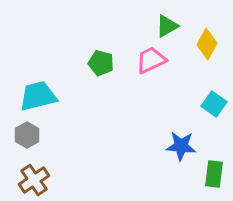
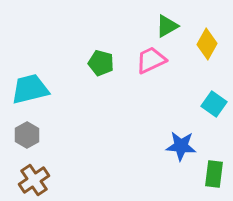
cyan trapezoid: moved 8 px left, 7 px up
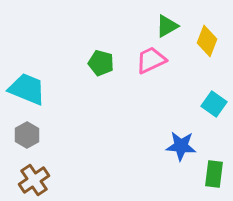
yellow diamond: moved 3 px up; rotated 8 degrees counterclockwise
cyan trapezoid: moved 3 px left; rotated 36 degrees clockwise
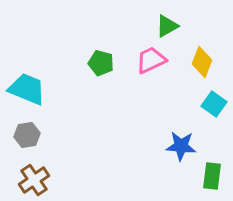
yellow diamond: moved 5 px left, 21 px down
gray hexagon: rotated 20 degrees clockwise
green rectangle: moved 2 px left, 2 px down
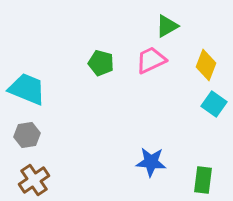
yellow diamond: moved 4 px right, 3 px down
blue star: moved 30 px left, 16 px down
green rectangle: moved 9 px left, 4 px down
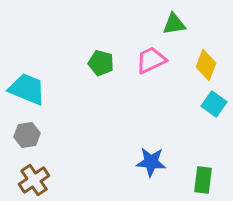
green triangle: moved 7 px right, 2 px up; rotated 20 degrees clockwise
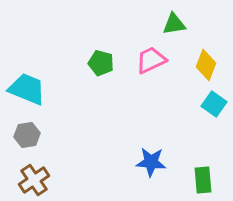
green rectangle: rotated 12 degrees counterclockwise
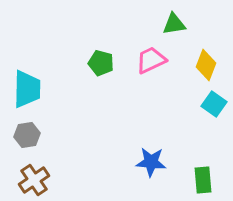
cyan trapezoid: rotated 69 degrees clockwise
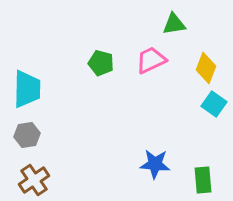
yellow diamond: moved 3 px down
blue star: moved 4 px right, 2 px down
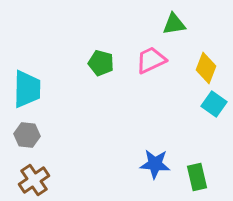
gray hexagon: rotated 15 degrees clockwise
green rectangle: moved 6 px left, 3 px up; rotated 8 degrees counterclockwise
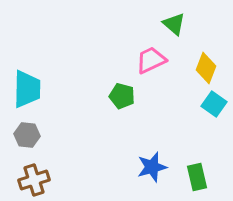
green triangle: rotated 50 degrees clockwise
green pentagon: moved 21 px right, 33 px down
blue star: moved 3 px left, 3 px down; rotated 20 degrees counterclockwise
brown cross: rotated 16 degrees clockwise
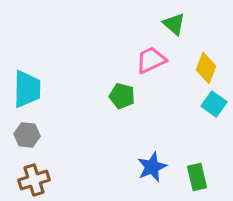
blue star: rotated 8 degrees counterclockwise
